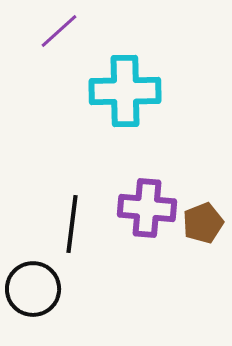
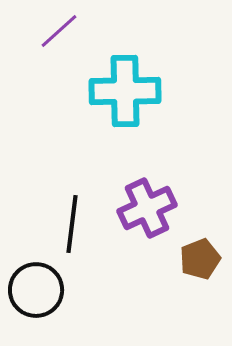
purple cross: rotated 30 degrees counterclockwise
brown pentagon: moved 3 px left, 36 px down
black circle: moved 3 px right, 1 px down
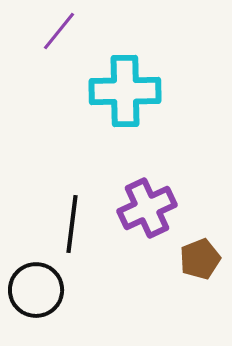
purple line: rotated 9 degrees counterclockwise
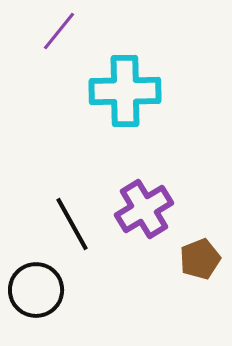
purple cross: moved 3 px left, 1 px down; rotated 6 degrees counterclockwise
black line: rotated 36 degrees counterclockwise
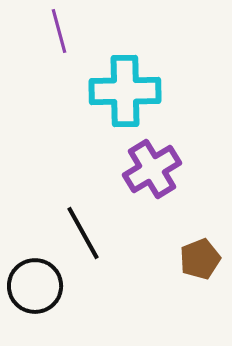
purple line: rotated 54 degrees counterclockwise
purple cross: moved 8 px right, 40 px up
black line: moved 11 px right, 9 px down
black circle: moved 1 px left, 4 px up
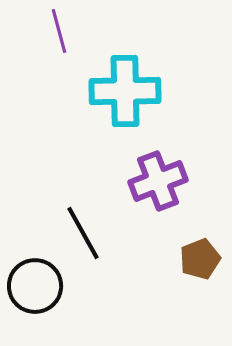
purple cross: moved 6 px right, 12 px down; rotated 10 degrees clockwise
